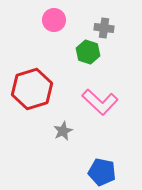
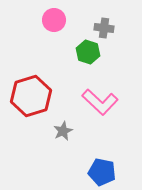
red hexagon: moved 1 px left, 7 px down
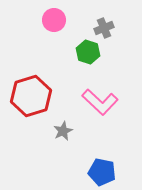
gray cross: rotated 30 degrees counterclockwise
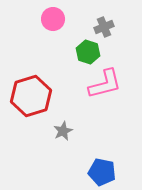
pink circle: moved 1 px left, 1 px up
gray cross: moved 1 px up
pink L-shape: moved 5 px right, 18 px up; rotated 57 degrees counterclockwise
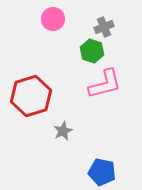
green hexagon: moved 4 px right, 1 px up
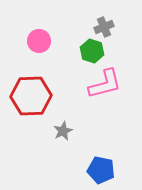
pink circle: moved 14 px left, 22 px down
red hexagon: rotated 15 degrees clockwise
blue pentagon: moved 1 px left, 2 px up
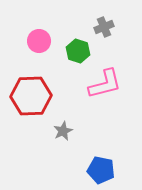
green hexagon: moved 14 px left
